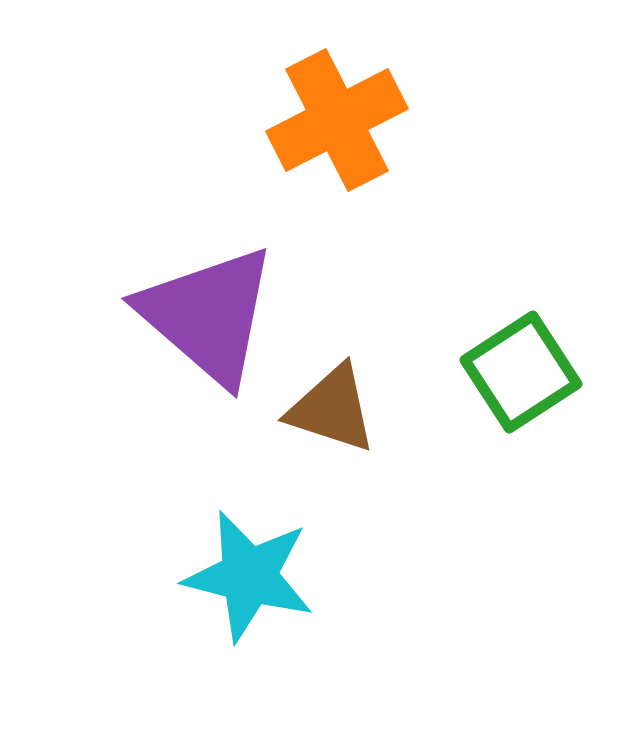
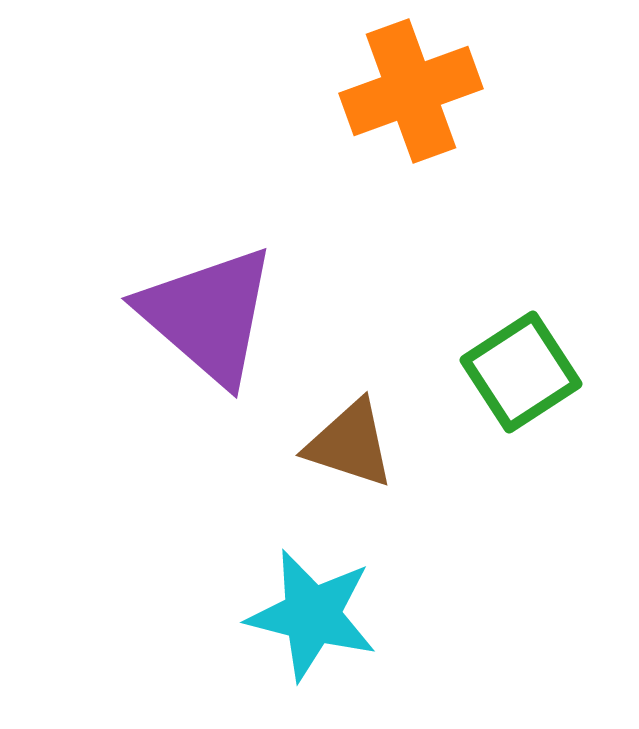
orange cross: moved 74 px right, 29 px up; rotated 7 degrees clockwise
brown triangle: moved 18 px right, 35 px down
cyan star: moved 63 px right, 39 px down
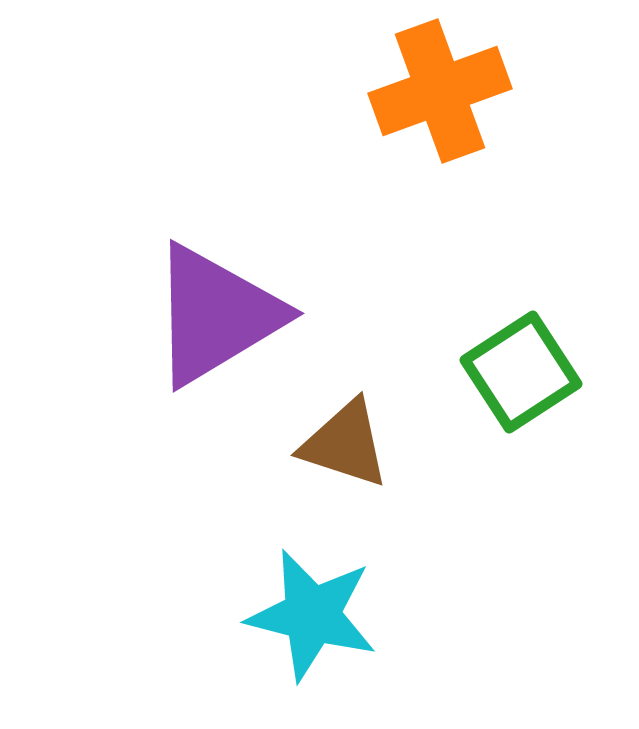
orange cross: moved 29 px right
purple triangle: moved 8 px right; rotated 48 degrees clockwise
brown triangle: moved 5 px left
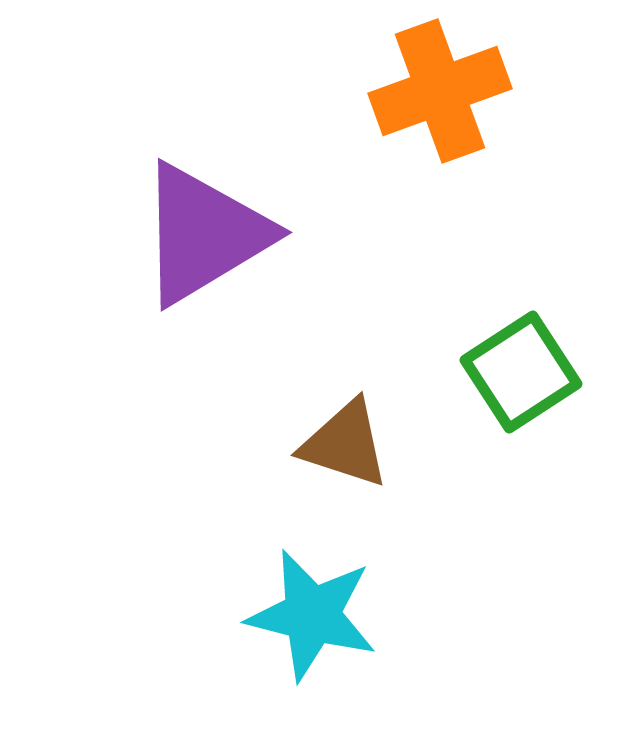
purple triangle: moved 12 px left, 81 px up
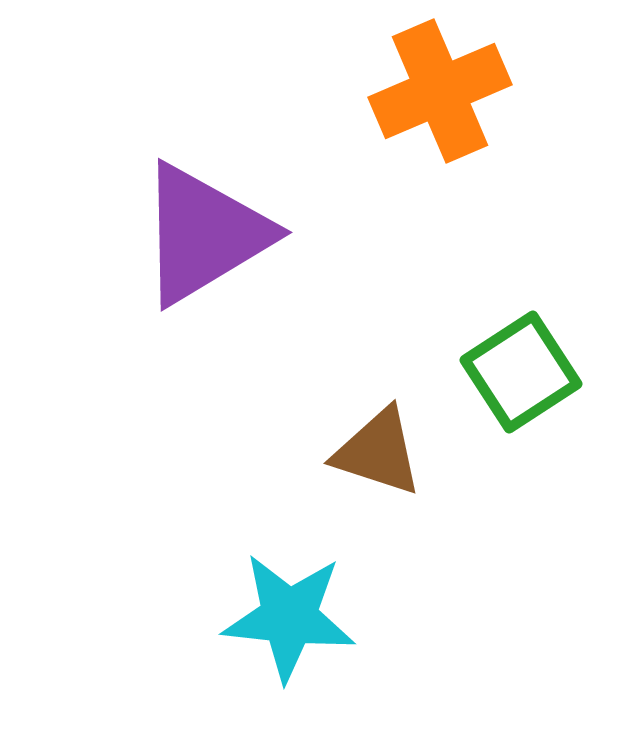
orange cross: rotated 3 degrees counterclockwise
brown triangle: moved 33 px right, 8 px down
cyan star: moved 23 px left, 2 px down; rotated 8 degrees counterclockwise
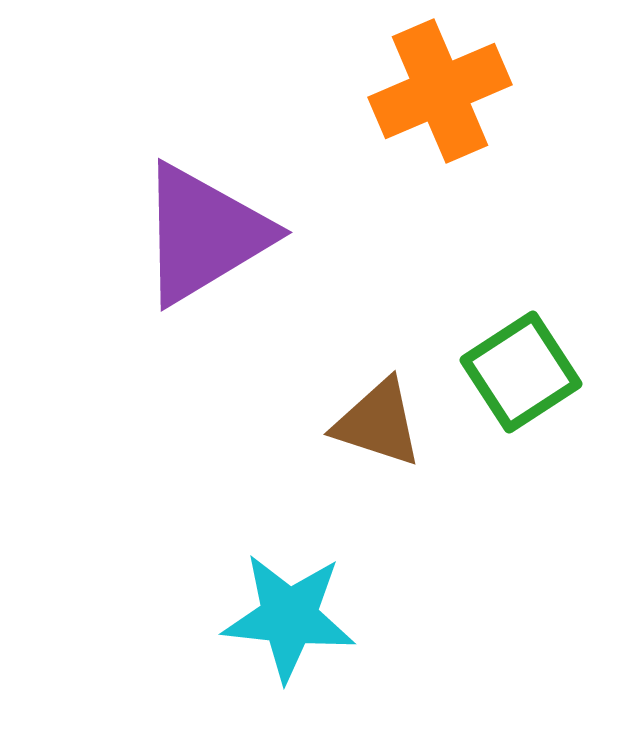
brown triangle: moved 29 px up
